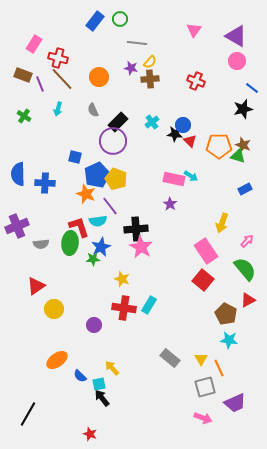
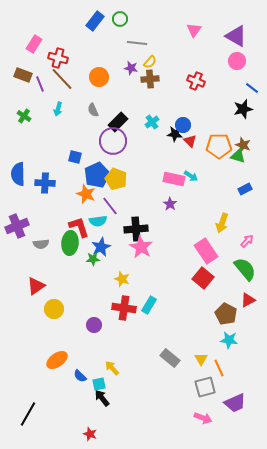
red square at (203, 280): moved 2 px up
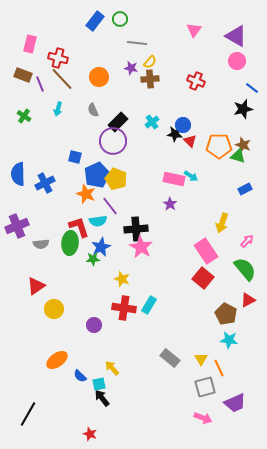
pink rectangle at (34, 44): moved 4 px left; rotated 18 degrees counterclockwise
blue cross at (45, 183): rotated 30 degrees counterclockwise
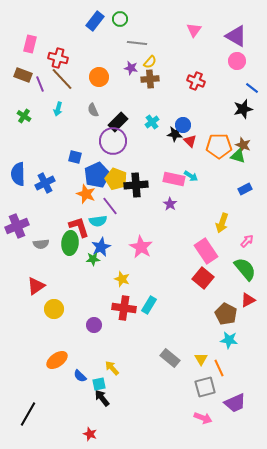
black cross at (136, 229): moved 44 px up
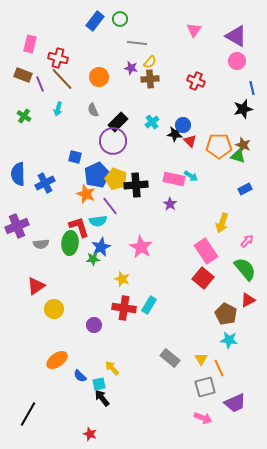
blue line at (252, 88): rotated 40 degrees clockwise
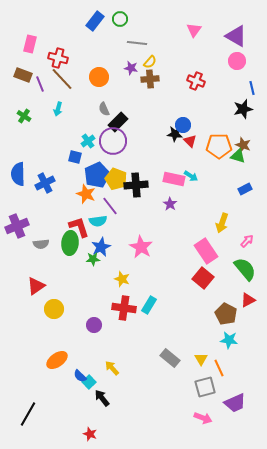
gray semicircle at (93, 110): moved 11 px right, 1 px up
cyan cross at (152, 122): moved 64 px left, 19 px down
cyan square at (99, 384): moved 10 px left, 2 px up; rotated 32 degrees counterclockwise
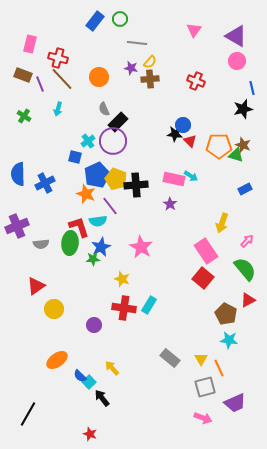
green triangle at (238, 156): moved 2 px left, 1 px up
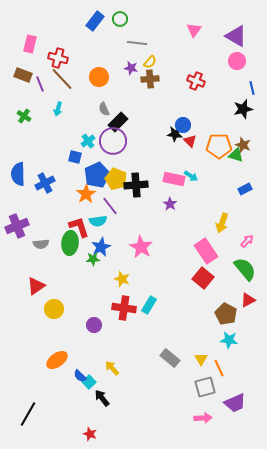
orange star at (86, 194): rotated 18 degrees clockwise
pink arrow at (203, 418): rotated 24 degrees counterclockwise
